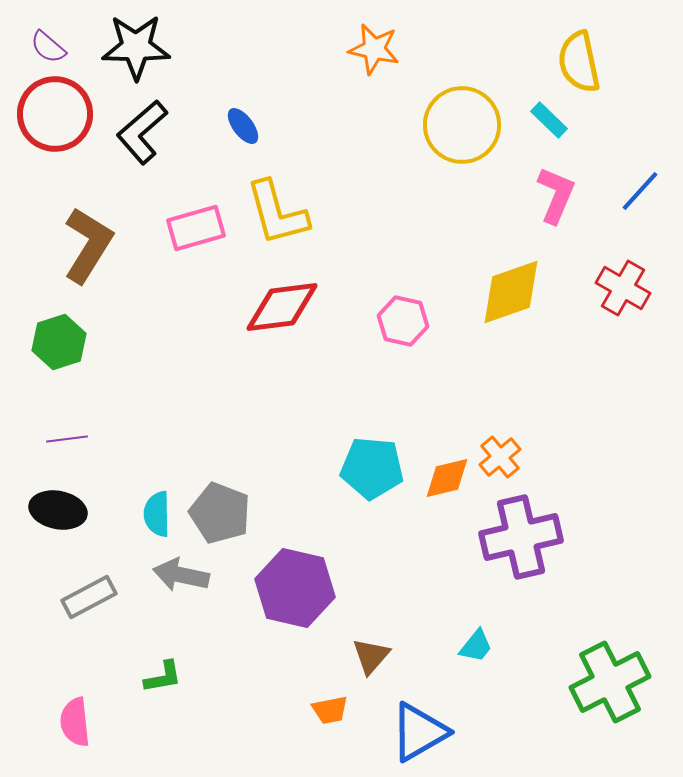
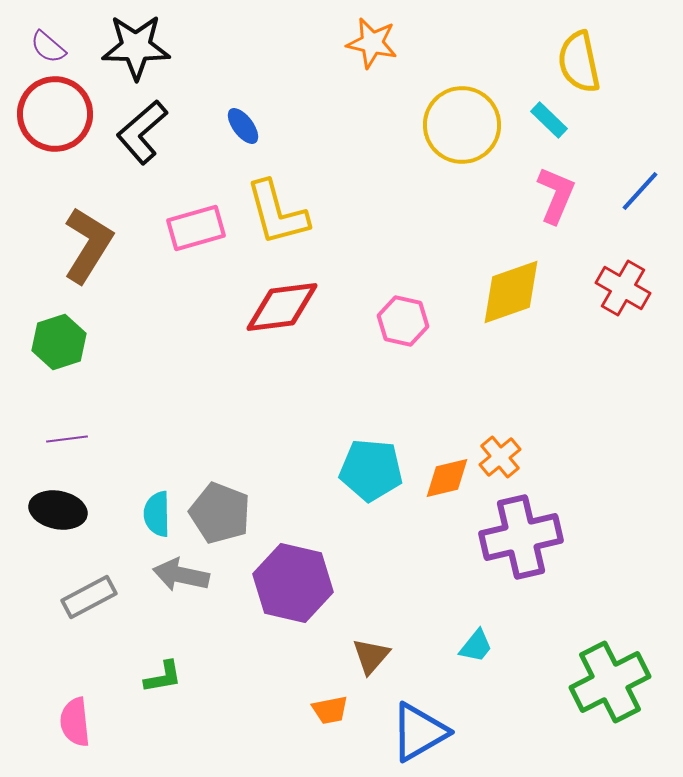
orange star: moved 2 px left, 6 px up
cyan pentagon: moved 1 px left, 2 px down
purple hexagon: moved 2 px left, 5 px up
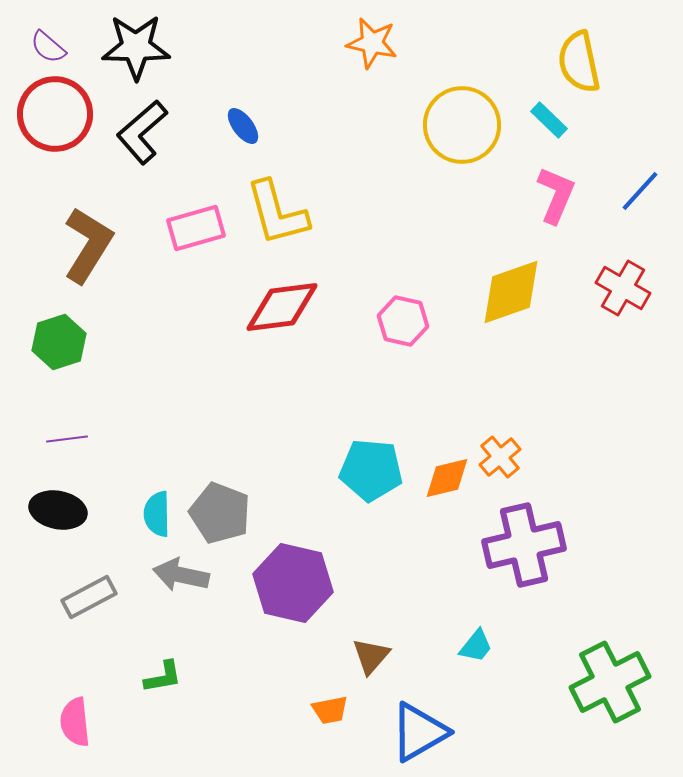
purple cross: moved 3 px right, 8 px down
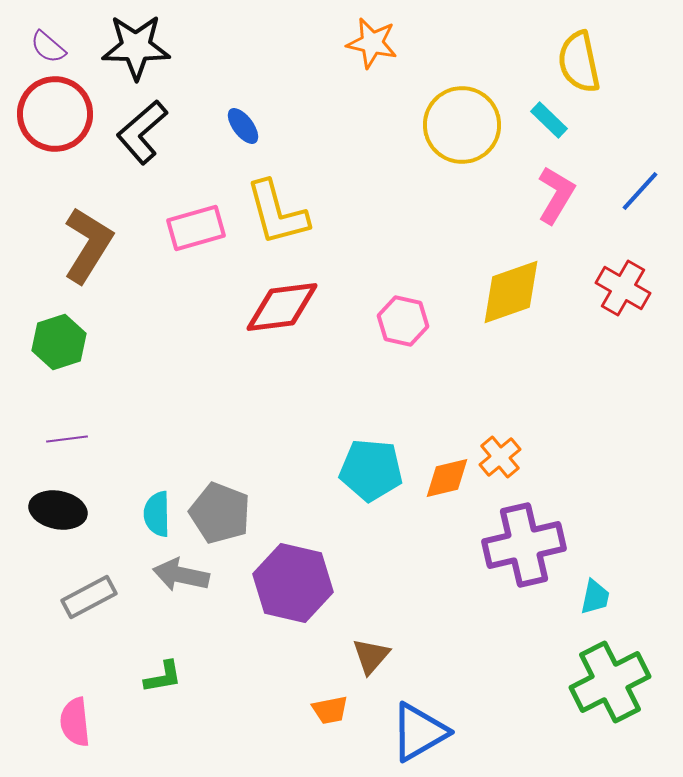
pink L-shape: rotated 8 degrees clockwise
cyan trapezoid: moved 119 px right, 49 px up; rotated 27 degrees counterclockwise
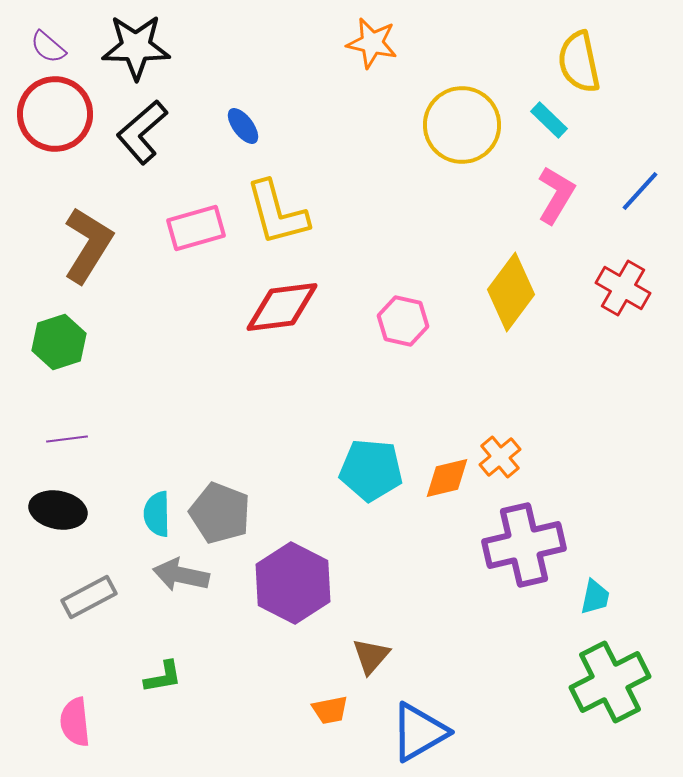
yellow diamond: rotated 34 degrees counterclockwise
purple hexagon: rotated 14 degrees clockwise
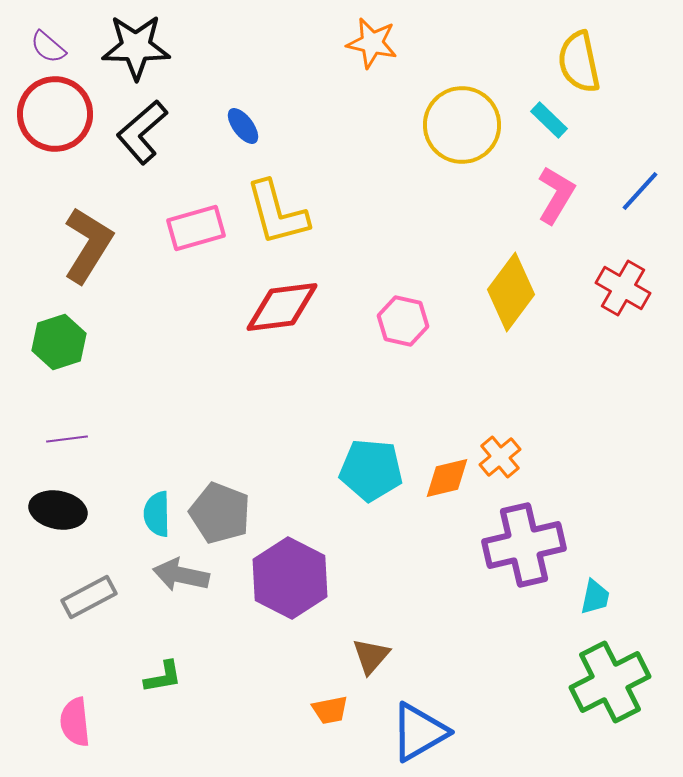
purple hexagon: moved 3 px left, 5 px up
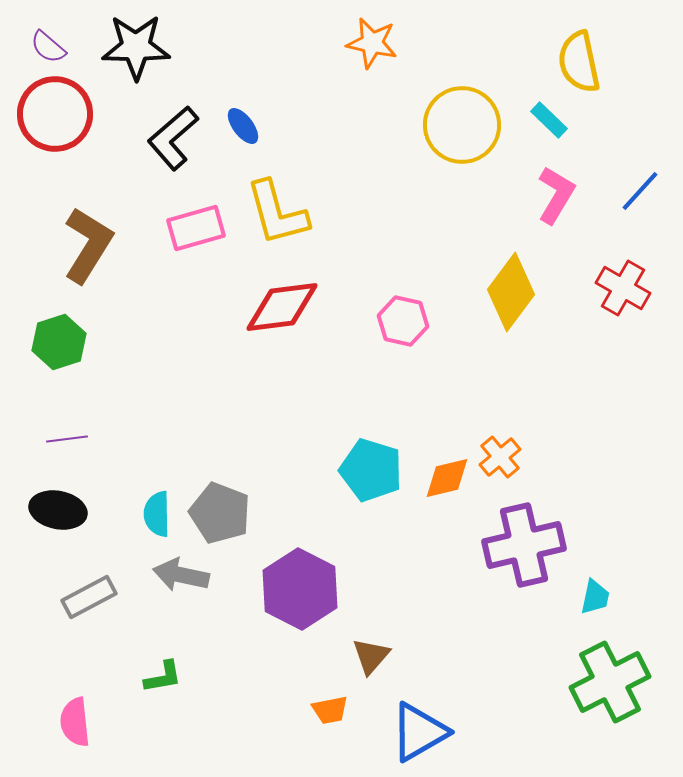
black L-shape: moved 31 px right, 6 px down
cyan pentagon: rotated 12 degrees clockwise
purple hexagon: moved 10 px right, 11 px down
